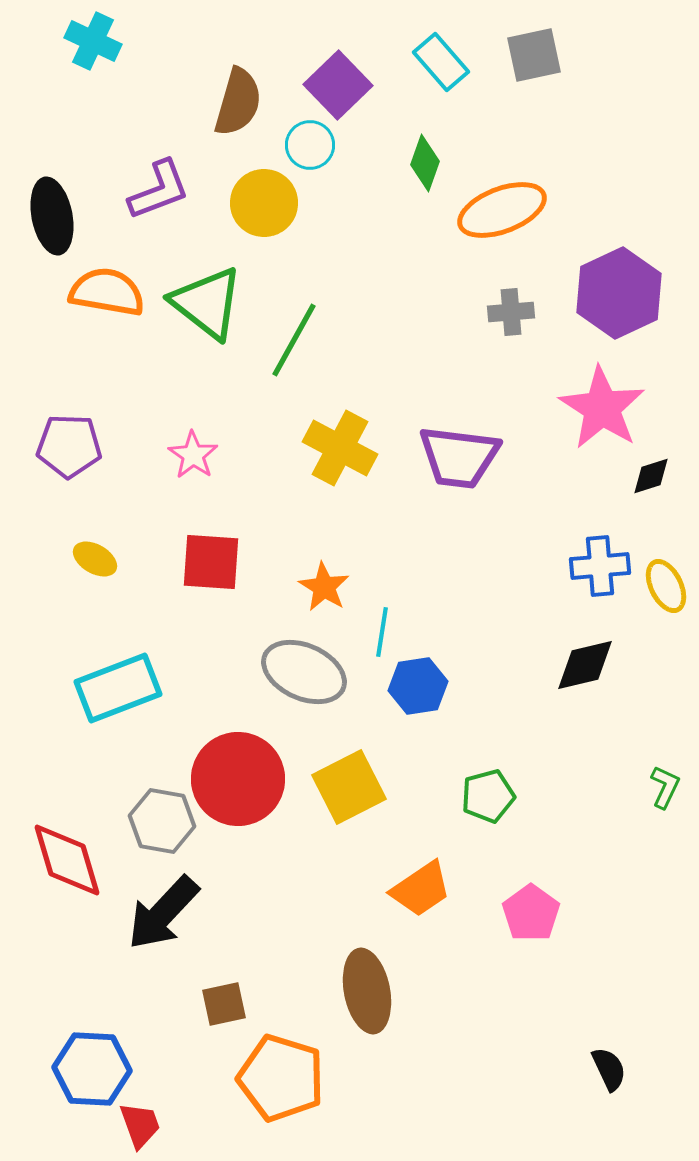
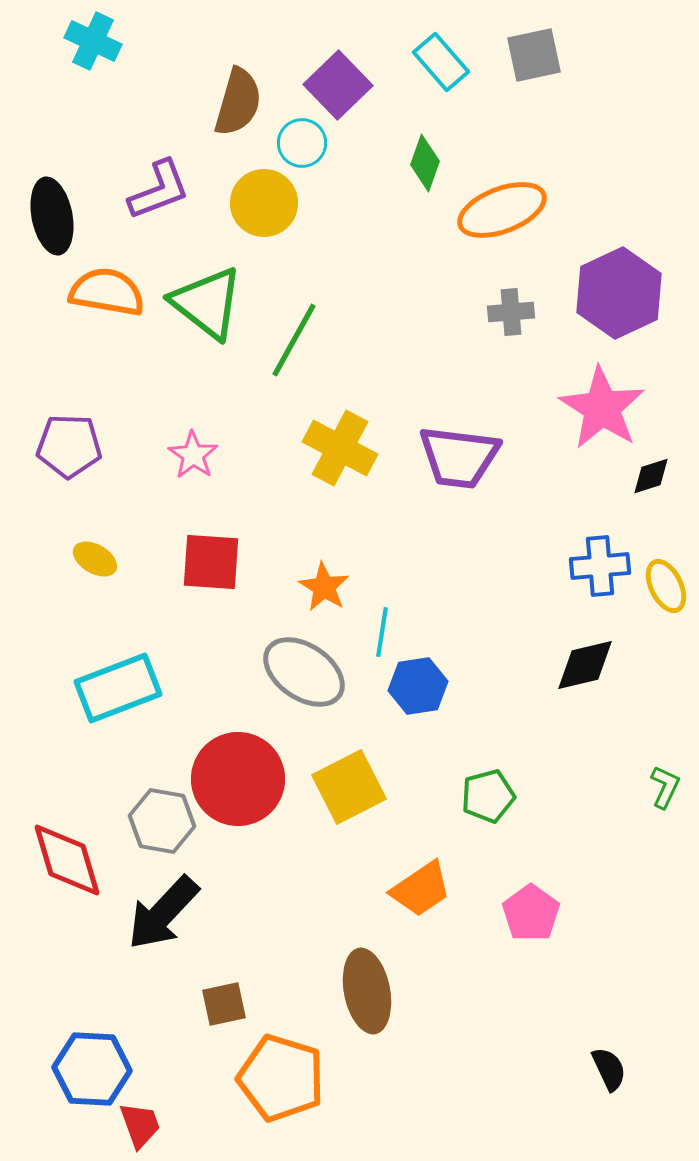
cyan circle at (310, 145): moved 8 px left, 2 px up
gray ellipse at (304, 672): rotated 10 degrees clockwise
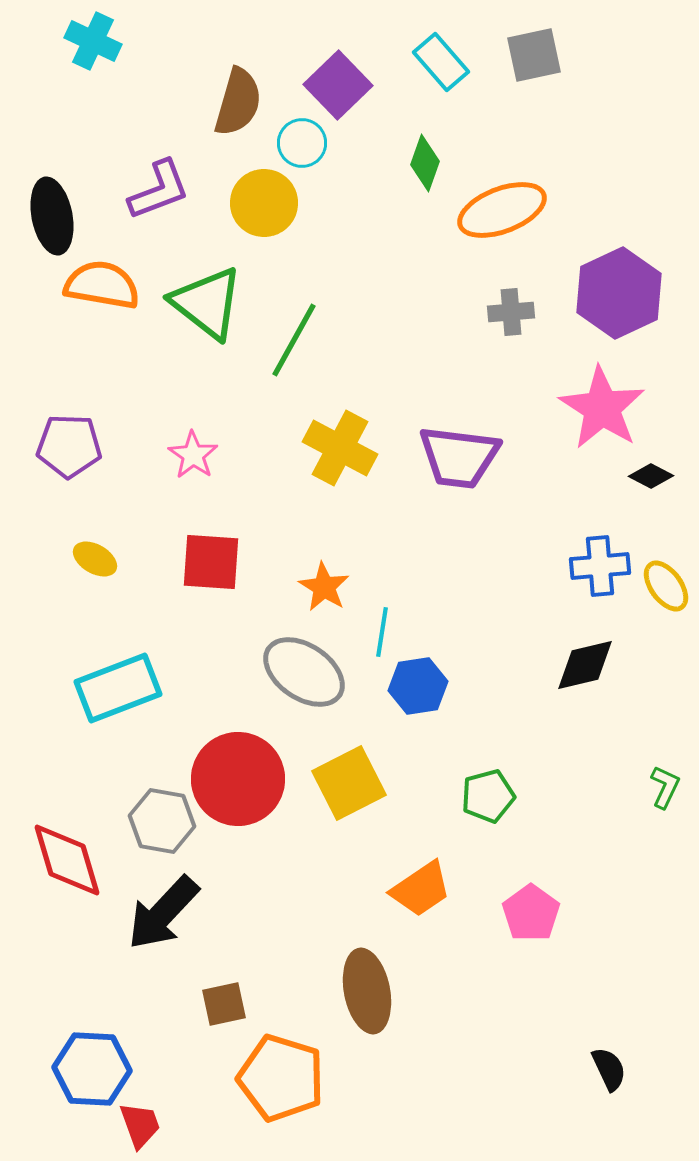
orange semicircle at (107, 292): moved 5 px left, 7 px up
black diamond at (651, 476): rotated 45 degrees clockwise
yellow ellipse at (666, 586): rotated 10 degrees counterclockwise
yellow square at (349, 787): moved 4 px up
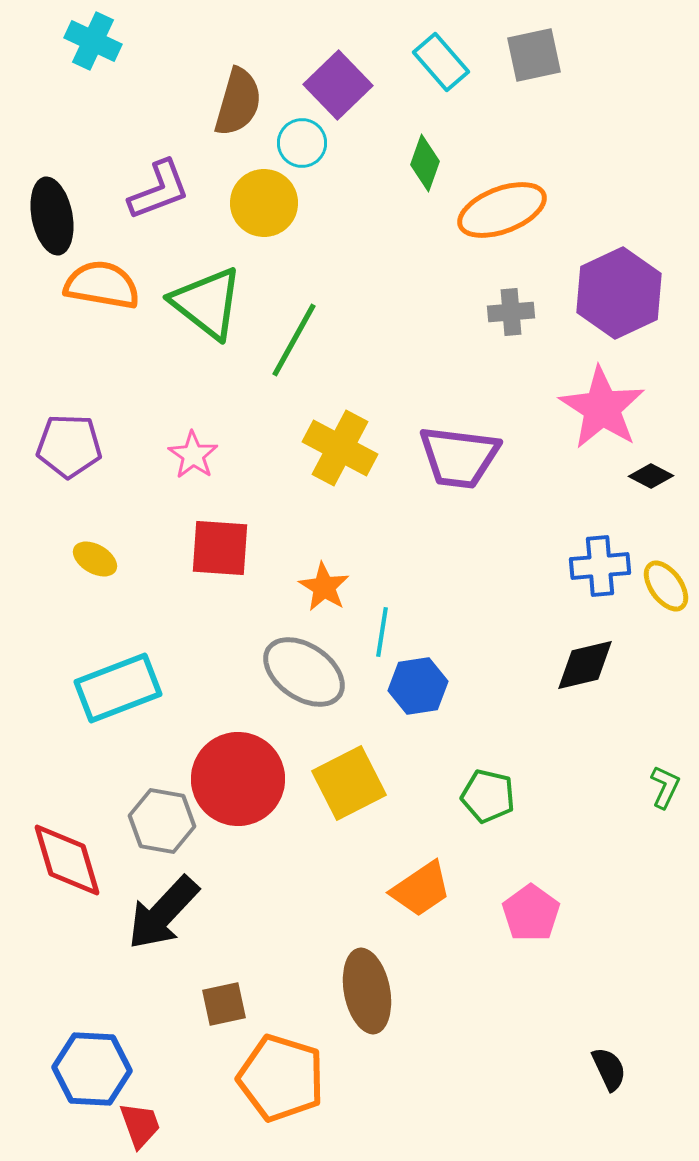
red square at (211, 562): moved 9 px right, 14 px up
green pentagon at (488, 796): rotated 28 degrees clockwise
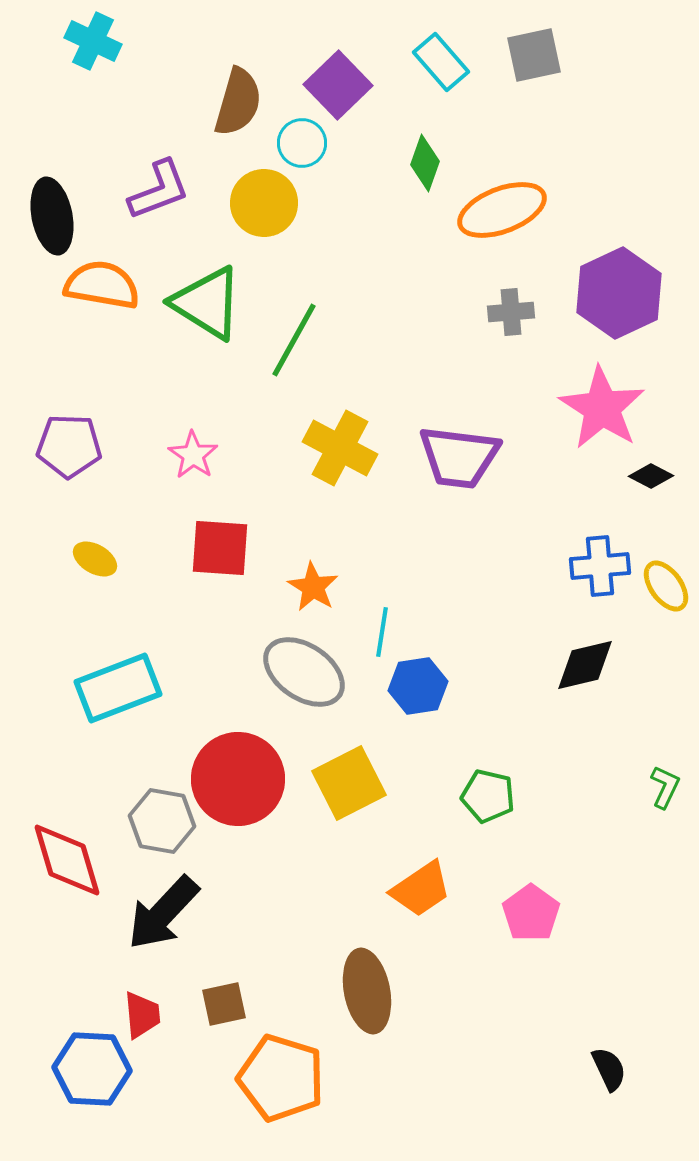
green triangle at (207, 303): rotated 6 degrees counterclockwise
orange star at (324, 587): moved 11 px left
red trapezoid at (140, 1125): moved 2 px right, 110 px up; rotated 15 degrees clockwise
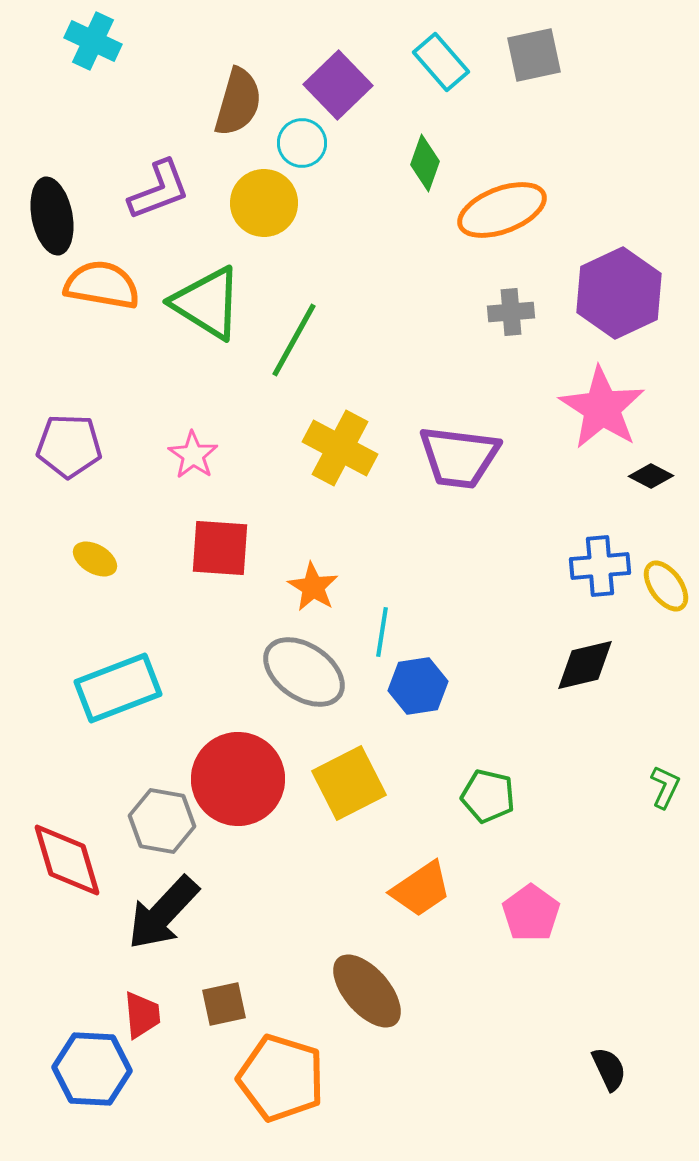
brown ellipse at (367, 991): rotated 30 degrees counterclockwise
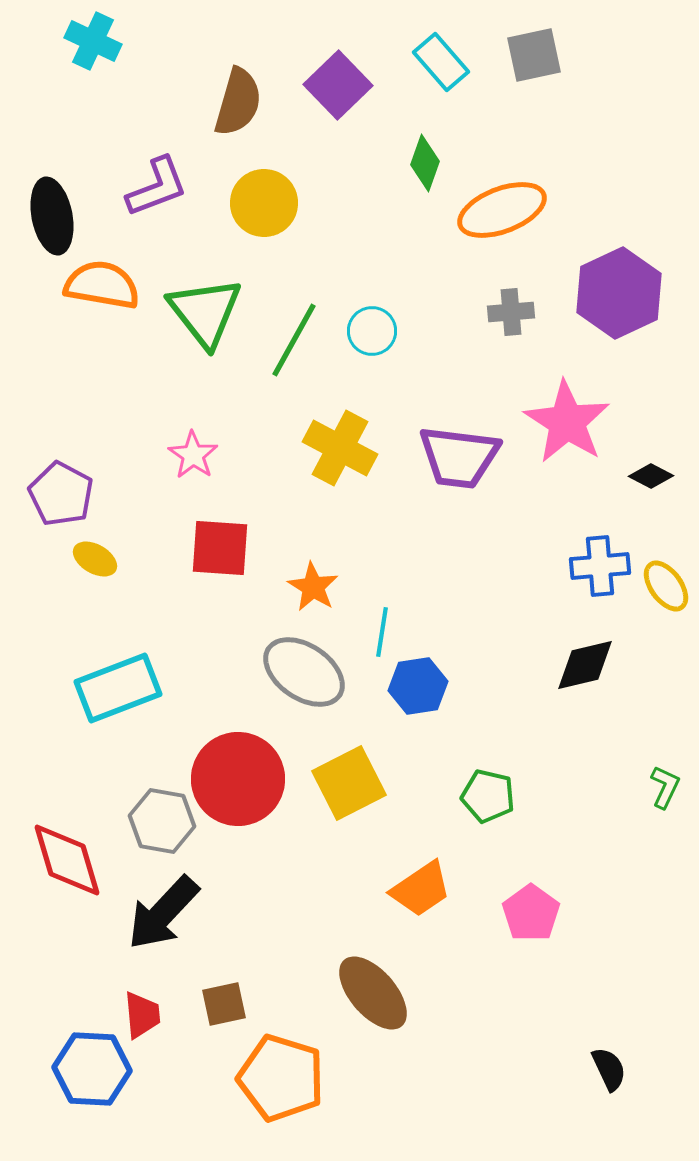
cyan circle at (302, 143): moved 70 px right, 188 px down
purple L-shape at (159, 190): moved 2 px left, 3 px up
green triangle at (207, 303): moved 2 px left, 9 px down; rotated 20 degrees clockwise
pink star at (602, 408): moved 35 px left, 14 px down
purple pentagon at (69, 446): moved 8 px left, 48 px down; rotated 26 degrees clockwise
brown ellipse at (367, 991): moved 6 px right, 2 px down
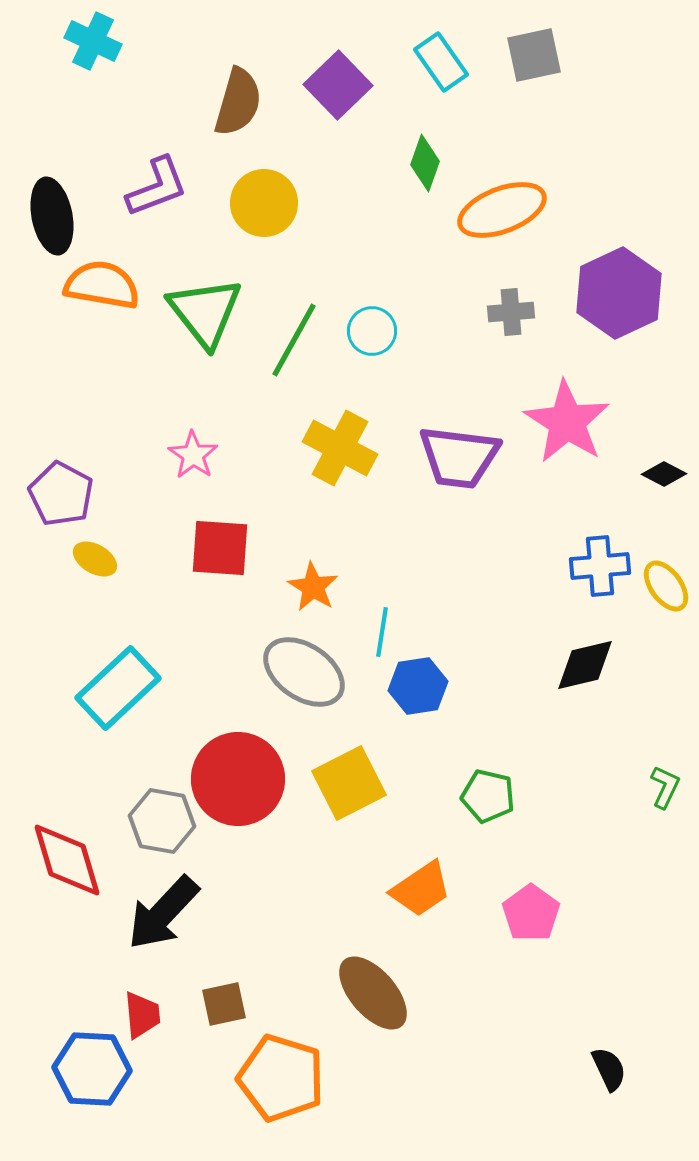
cyan rectangle at (441, 62): rotated 6 degrees clockwise
black diamond at (651, 476): moved 13 px right, 2 px up
cyan rectangle at (118, 688): rotated 22 degrees counterclockwise
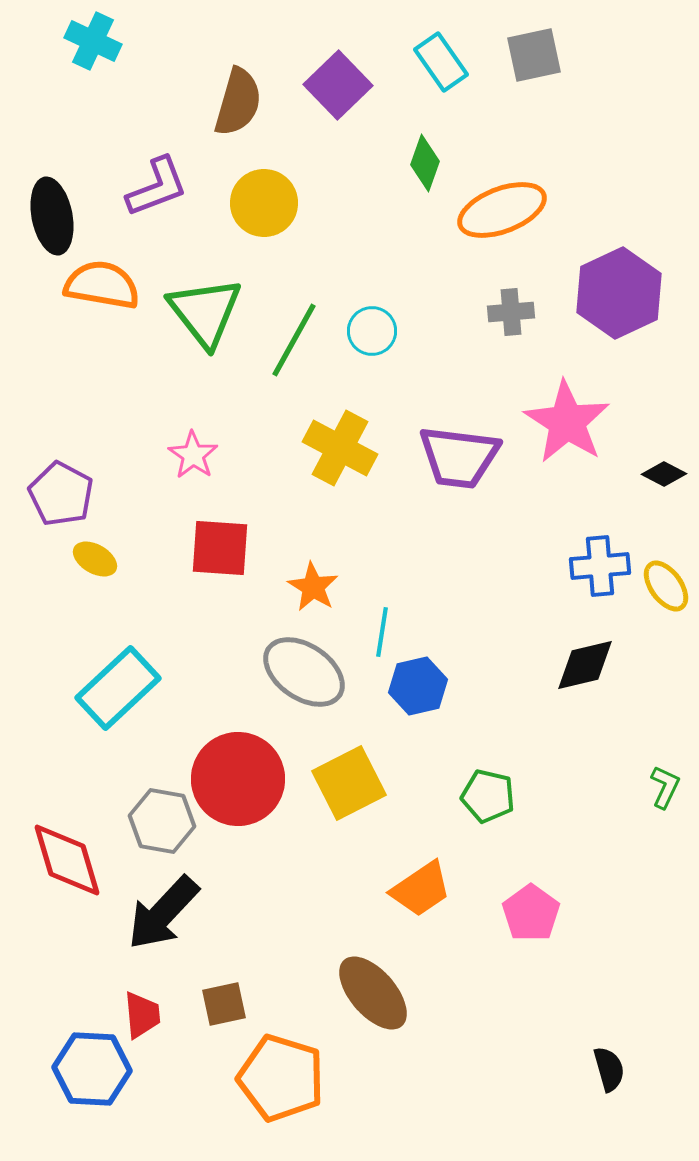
blue hexagon at (418, 686): rotated 4 degrees counterclockwise
black semicircle at (609, 1069): rotated 9 degrees clockwise
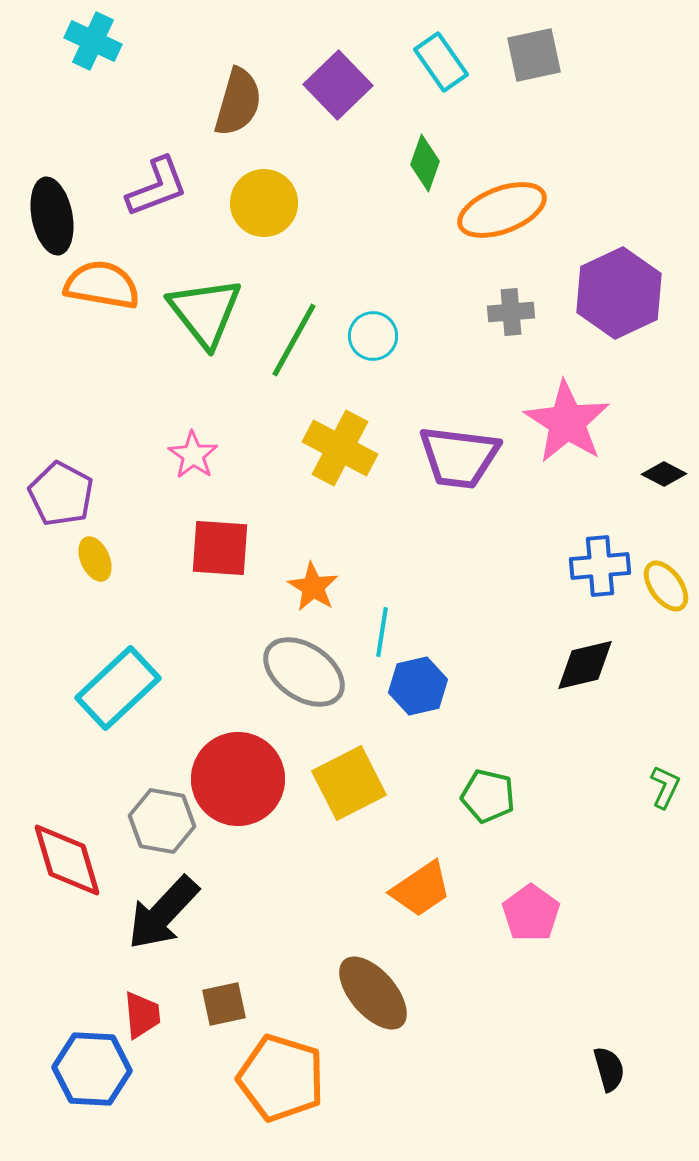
cyan circle at (372, 331): moved 1 px right, 5 px down
yellow ellipse at (95, 559): rotated 36 degrees clockwise
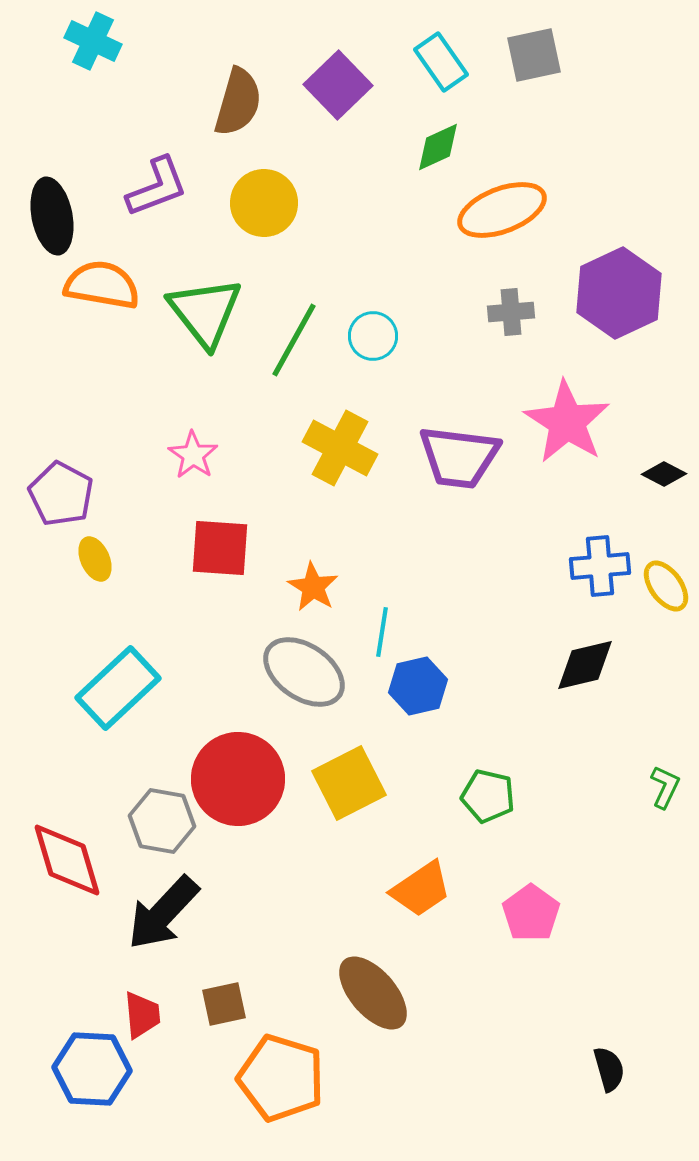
green diamond at (425, 163): moved 13 px right, 16 px up; rotated 46 degrees clockwise
